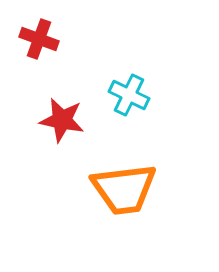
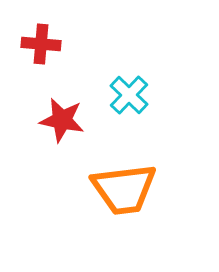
red cross: moved 2 px right, 5 px down; rotated 15 degrees counterclockwise
cyan cross: rotated 18 degrees clockwise
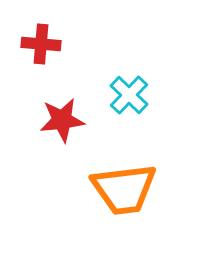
red star: rotated 18 degrees counterclockwise
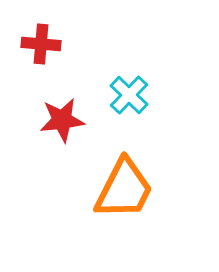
orange trapezoid: rotated 56 degrees counterclockwise
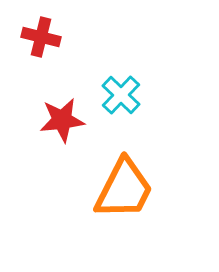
red cross: moved 7 px up; rotated 9 degrees clockwise
cyan cross: moved 8 px left
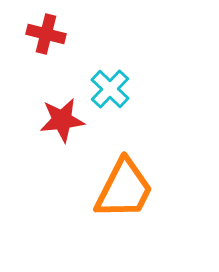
red cross: moved 5 px right, 3 px up
cyan cross: moved 11 px left, 6 px up
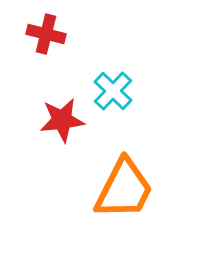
cyan cross: moved 3 px right, 2 px down
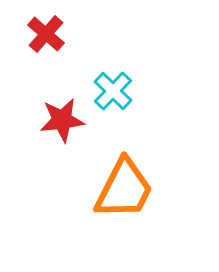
red cross: rotated 27 degrees clockwise
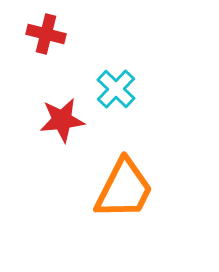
red cross: rotated 27 degrees counterclockwise
cyan cross: moved 3 px right, 2 px up
